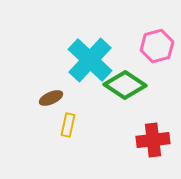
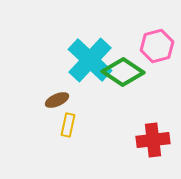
green diamond: moved 2 px left, 13 px up
brown ellipse: moved 6 px right, 2 px down
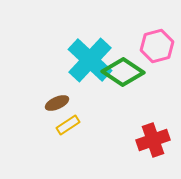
brown ellipse: moved 3 px down
yellow rectangle: rotated 45 degrees clockwise
red cross: rotated 12 degrees counterclockwise
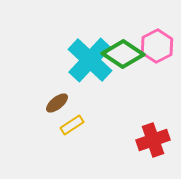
pink hexagon: rotated 12 degrees counterclockwise
green diamond: moved 18 px up
brown ellipse: rotated 15 degrees counterclockwise
yellow rectangle: moved 4 px right
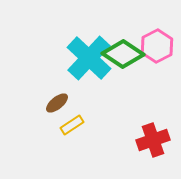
cyan cross: moved 1 px left, 2 px up
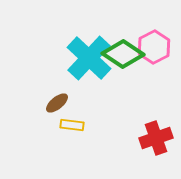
pink hexagon: moved 3 px left, 1 px down
yellow rectangle: rotated 40 degrees clockwise
red cross: moved 3 px right, 2 px up
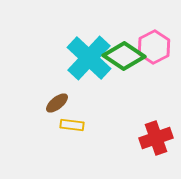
green diamond: moved 1 px right, 2 px down
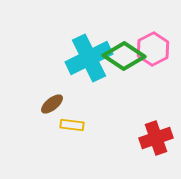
pink hexagon: moved 1 px left, 2 px down
cyan cross: rotated 21 degrees clockwise
brown ellipse: moved 5 px left, 1 px down
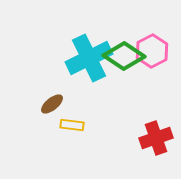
pink hexagon: moved 1 px left, 2 px down
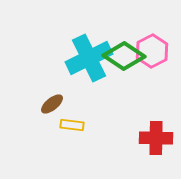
red cross: rotated 20 degrees clockwise
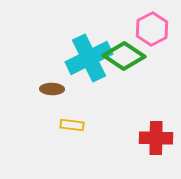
pink hexagon: moved 22 px up
brown ellipse: moved 15 px up; rotated 40 degrees clockwise
